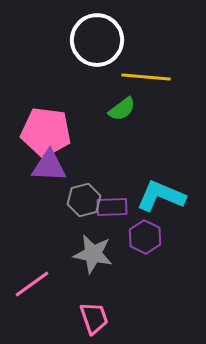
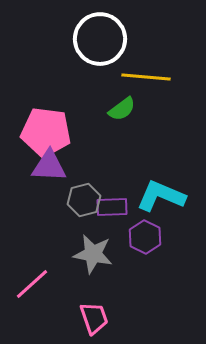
white circle: moved 3 px right, 1 px up
pink line: rotated 6 degrees counterclockwise
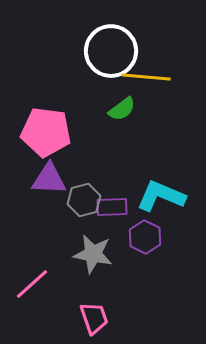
white circle: moved 11 px right, 12 px down
purple triangle: moved 13 px down
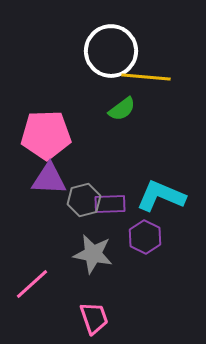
pink pentagon: moved 3 px down; rotated 9 degrees counterclockwise
purple rectangle: moved 2 px left, 3 px up
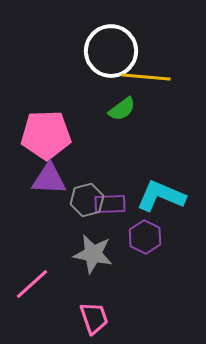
gray hexagon: moved 3 px right
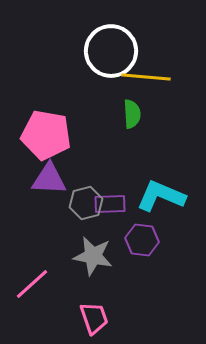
green semicircle: moved 10 px right, 5 px down; rotated 56 degrees counterclockwise
pink pentagon: rotated 12 degrees clockwise
gray hexagon: moved 1 px left, 3 px down
purple hexagon: moved 3 px left, 3 px down; rotated 20 degrees counterclockwise
gray star: moved 2 px down
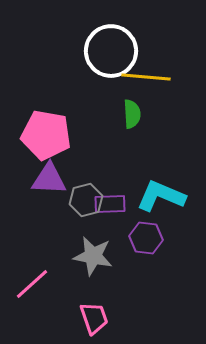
gray hexagon: moved 3 px up
purple hexagon: moved 4 px right, 2 px up
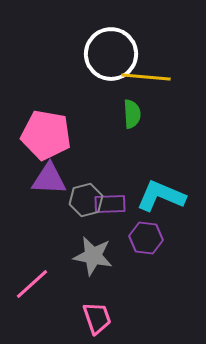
white circle: moved 3 px down
pink trapezoid: moved 3 px right
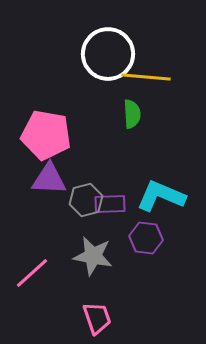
white circle: moved 3 px left
pink line: moved 11 px up
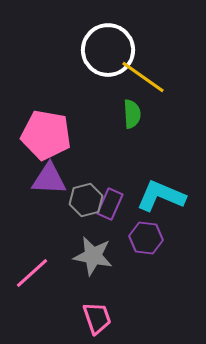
white circle: moved 4 px up
yellow line: moved 3 px left; rotated 30 degrees clockwise
purple rectangle: rotated 64 degrees counterclockwise
